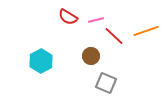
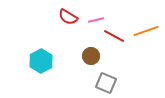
red line: rotated 15 degrees counterclockwise
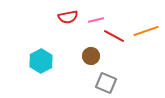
red semicircle: rotated 42 degrees counterclockwise
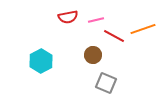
orange line: moved 3 px left, 2 px up
brown circle: moved 2 px right, 1 px up
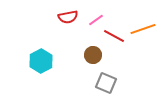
pink line: rotated 21 degrees counterclockwise
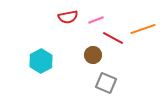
pink line: rotated 14 degrees clockwise
red line: moved 1 px left, 2 px down
